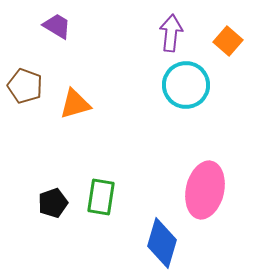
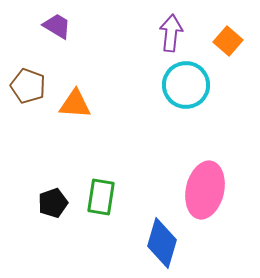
brown pentagon: moved 3 px right
orange triangle: rotated 20 degrees clockwise
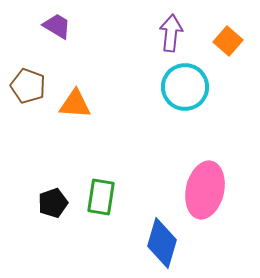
cyan circle: moved 1 px left, 2 px down
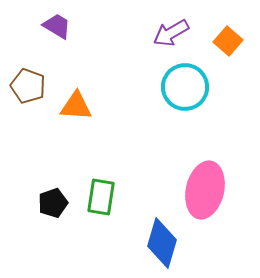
purple arrow: rotated 126 degrees counterclockwise
orange triangle: moved 1 px right, 2 px down
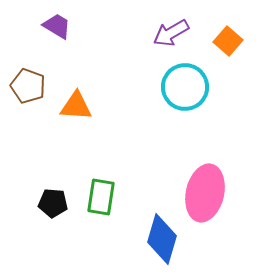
pink ellipse: moved 3 px down
black pentagon: rotated 24 degrees clockwise
blue diamond: moved 4 px up
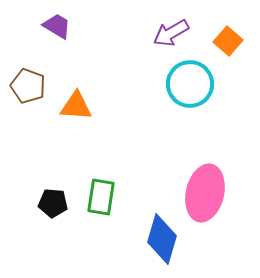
cyan circle: moved 5 px right, 3 px up
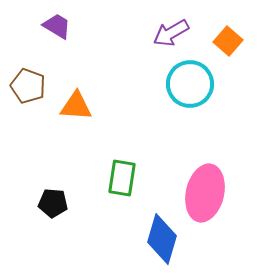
green rectangle: moved 21 px right, 19 px up
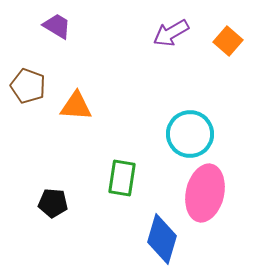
cyan circle: moved 50 px down
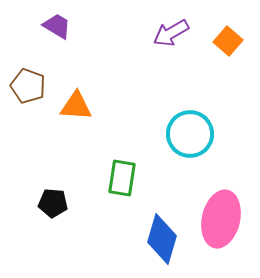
pink ellipse: moved 16 px right, 26 px down
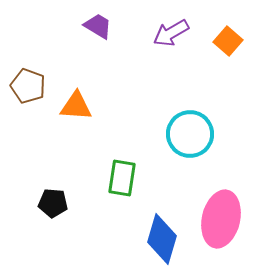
purple trapezoid: moved 41 px right
